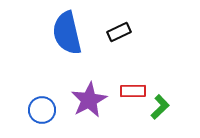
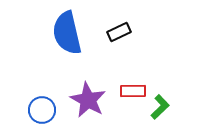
purple star: moved 1 px left; rotated 15 degrees counterclockwise
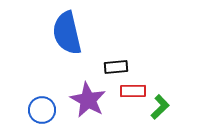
black rectangle: moved 3 px left, 35 px down; rotated 20 degrees clockwise
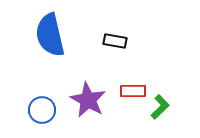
blue semicircle: moved 17 px left, 2 px down
black rectangle: moved 1 px left, 26 px up; rotated 15 degrees clockwise
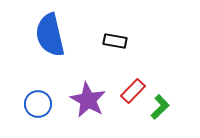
red rectangle: rotated 45 degrees counterclockwise
blue circle: moved 4 px left, 6 px up
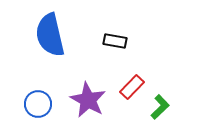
red rectangle: moved 1 px left, 4 px up
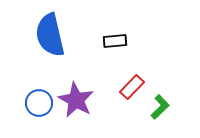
black rectangle: rotated 15 degrees counterclockwise
purple star: moved 12 px left
blue circle: moved 1 px right, 1 px up
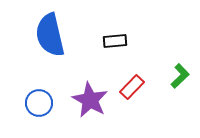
purple star: moved 14 px right
green L-shape: moved 20 px right, 31 px up
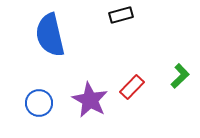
black rectangle: moved 6 px right, 26 px up; rotated 10 degrees counterclockwise
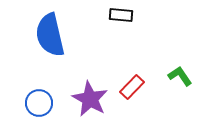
black rectangle: rotated 20 degrees clockwise
green L-shape: rotated 80 degrees counterclockwise
purple star: moved 1 px up
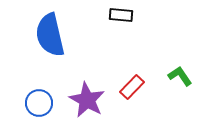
purple star: moved 3 px left, 1 px down
